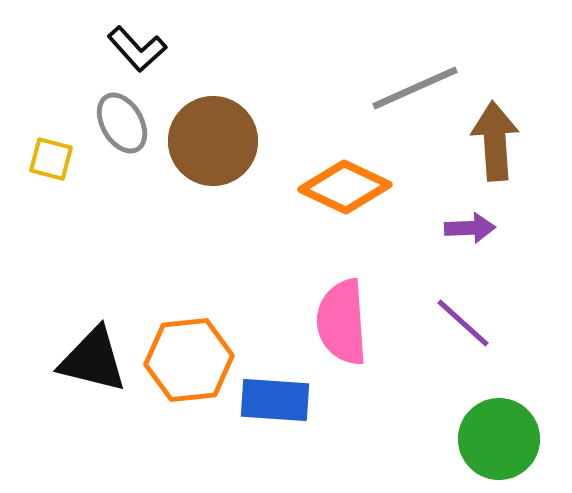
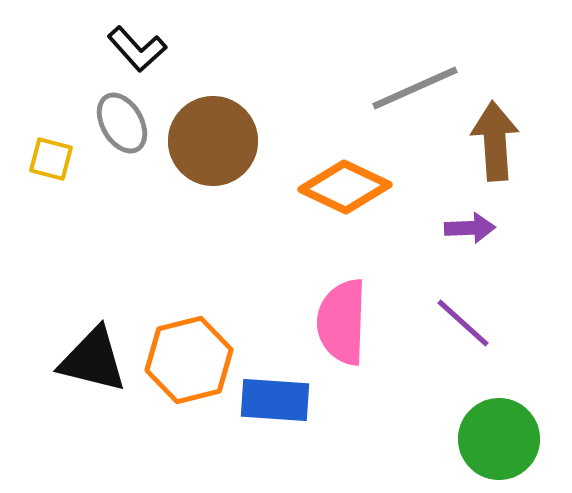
pink semicircle: rotated 6 degrees clockwise
orange hexagon: rotated 8 degrees counterclockwise
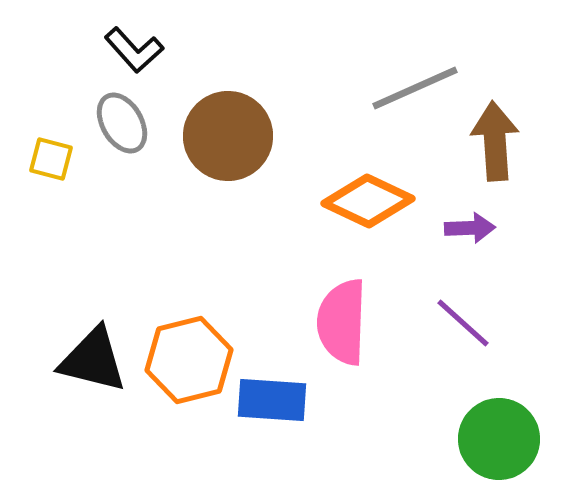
black L-shape: moved 3 px left, 1 px down
brown circle: moved 15 px right, 5 px up
orange diamond: moved 23 px right, 14 px down
blue rectangle: moved 3 px left
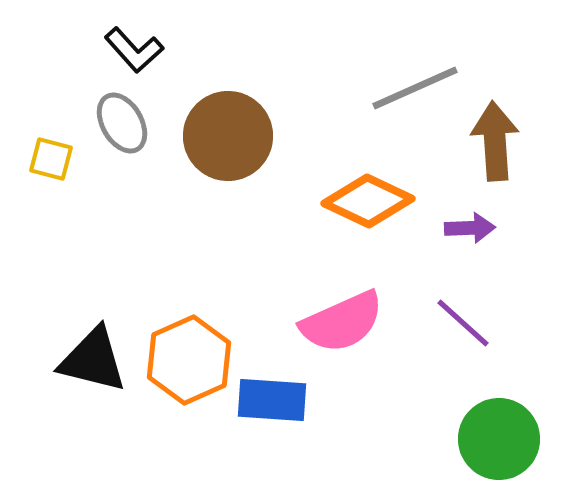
pink semicircle: rotated 116 degrees counterclockwise
orange hexagon: rotated 10 degrees counterclockwise
